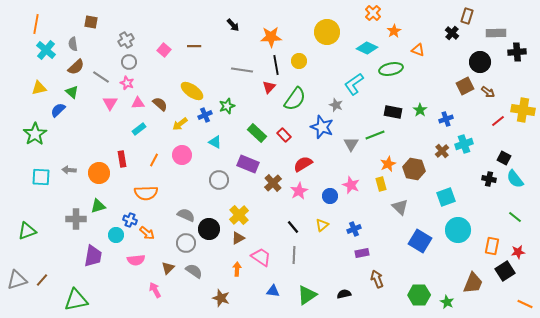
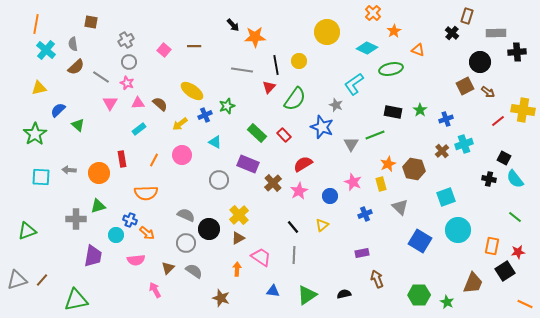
orange star at (271, 37): moved 16 px left
green triangle at (72, 92): moved 6 px right, 33 px down
pink star at (351, 185): moved 2 px right, 3 px up
blue cross at (354, 229): moved 11 px right, 15 px up
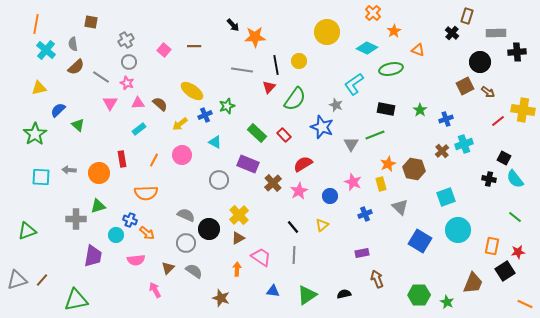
black rectangle at (393, 112): moved 7 px left, 3 px up
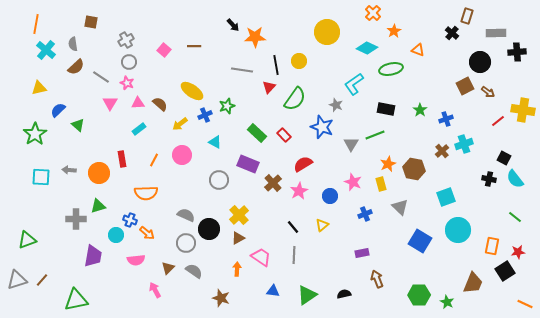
green triangle at (27, 231): moved 9 px down
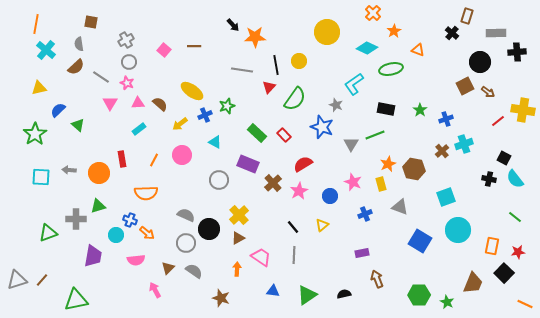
gray semicircle at (73, 44): moved 6 px right
gray triangle at (400, 207): rotated 24 degrees counterclockwise
green triangle at (27, 240): moved 21 px right, 7 px up
black square at (505, 271): moved 1 px left, 2 px down; rotated 12 degrees counterclockwise
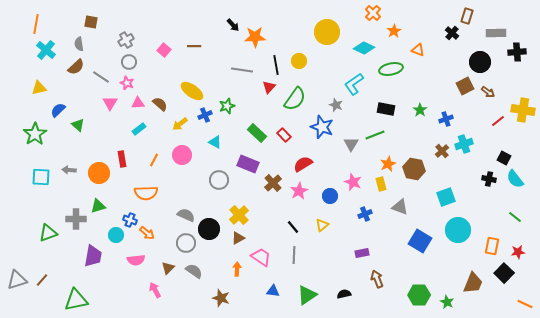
cyan diamond at (367, 48): moved 3 px left
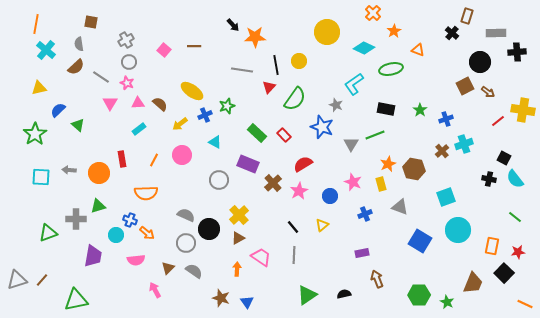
blue triangle at (273, 291): moved 26 px left, 11 px down; rotated 48 degrees clockwise
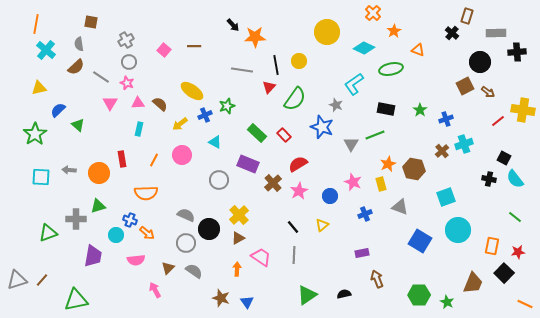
cyan rectangle at (139, 129): rotated 40 degrees counterclockwise
red semicircle at (303, 164): moved 5 px left
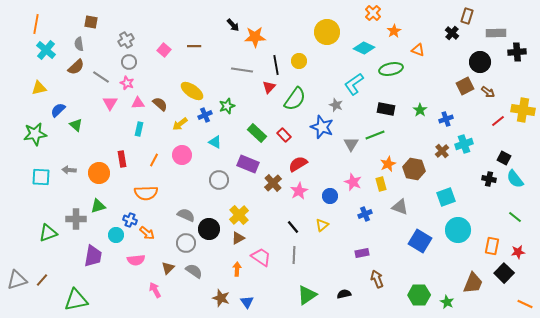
green triangle at (78, 125): moved 2 px left
green star at (35, 134): rotated 25 degrees clockwise
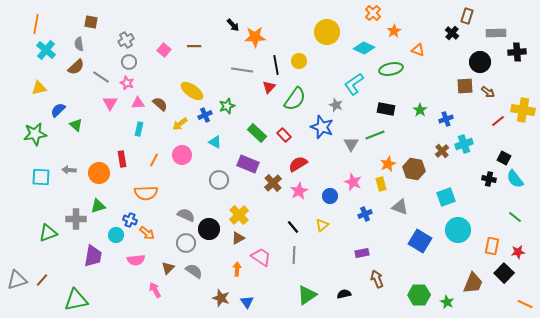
brown square at (465, 86): rotated 24 degrees clockwise
